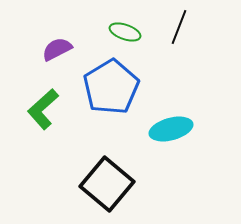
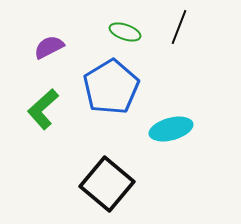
purple semicircle: moved 8 px left, 2 px up
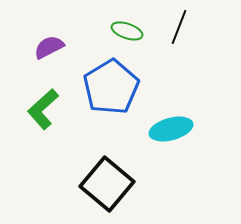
green ellipse: moved 2 px right, 1 px up
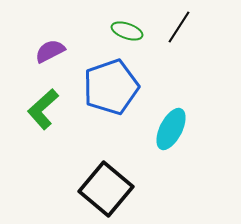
black line: rotated 12 degrees clockwise
purple semicircle: moved 1 px right, 4 px down
blue pentagon: rotated 12 degrees clockwise
cyan ellipse: rotated 48 degrees counterclockwise
black square: moved 1 px left, 5 px down
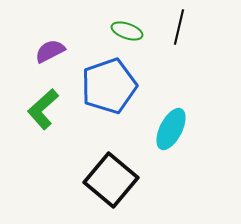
black line: rotated 20 degrees counterclockwise
blue pentagon: moved 2 px left, 1 px up
black square: moved 5 px right, 9 px up
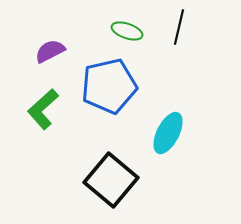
blue pentagon: rotated 6 degrees clockwise
cyan ellipse: moved 3 px left, 4 px down
